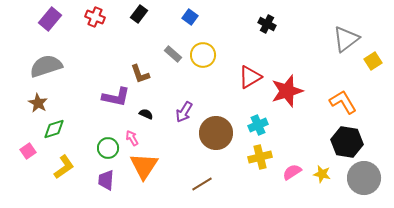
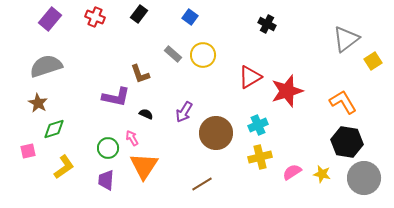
pink square: rotated 21 degrees clockwise
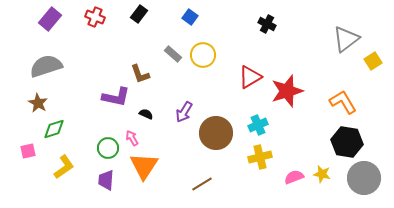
pink semicircle: moved 2 px right, 5 px down; rotated 12 degrees clockwise
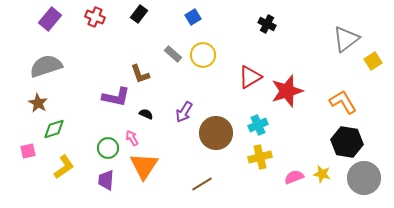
blue square: moved 3 px right; rotated 21 degrees clockwise
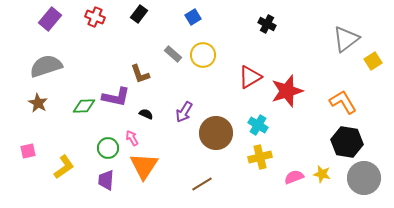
cyan cross: rotated 36 degrees counterclockwise
green diamond: moved 30 px right, 23 px up; rotated 15 degrees clockwise
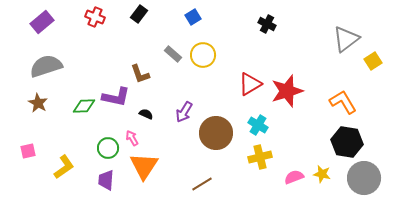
purple rectangle: moved 8 px left, 3 px down; rotated 10 degrees clockwise
red triangle: moved 7 px down
